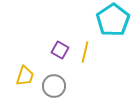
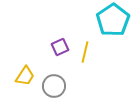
purple square: moved 3 px up; rotated 36 degrees clockwise
yellow trapezoid: rotated 15 degrees clockwise
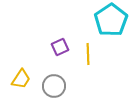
cyan pentagon: moved 2 px left
yellow line: moved 3 px right, 2 px down; rotated 15 degrees counterclockwise
yellow trapezoid: moved 4 px left, 3 px down
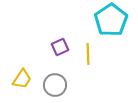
yellow trapezoid: moved 1 px right
gray circle: moved 1 px right, 1 px up
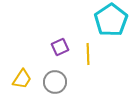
gray circle: moved 3 px up
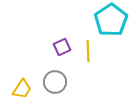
purple square: moved 2 px right
yellow line: moved 3 px up
yellow trapezoid: moved 10 px down
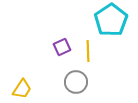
gray circle: moved 21 px right
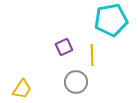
cyan pentagon: rotated 24 degrees clockwise
purple square: moved 2 px right
yellow line: moved 4 px right, 4 px down
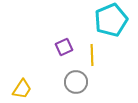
cyan pentagon: rotated 12 degrees counterclockwise
